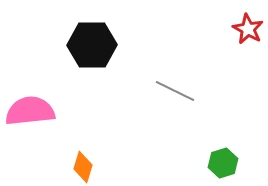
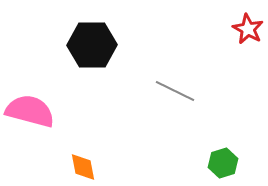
pink semicircle: rotated 21 degrees clockwise
orange diamond: rotated 28 degrees counterclockwise
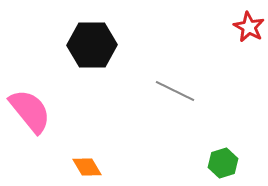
red star: moved 1 px right, 2 px up
pink semicircle: rotated 36 degrees clockwise
orange diamond: moved 4 px right; rotated 20 degrees counterclockwise
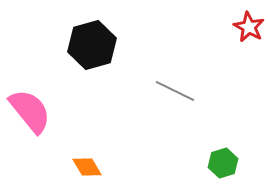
black hexagon: rotated 15 degrees counterclockwise
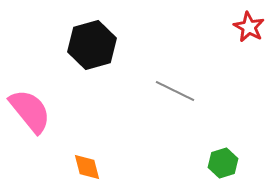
orange diamond: rotated 16 degrees clockwise
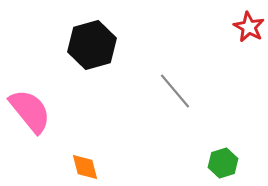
gray line: rotated 24 degrees clockwise
orange diamond: moved 2 px left
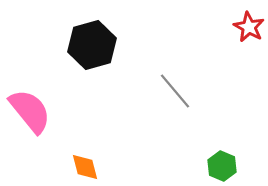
green hexagon: moved 1 px left, 3 px down; rotated 20 degrees counterclockwise
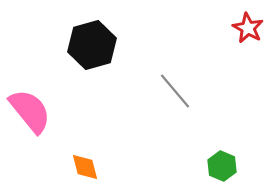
red star: moved 1 px left, 1 px down
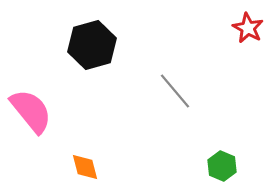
pink semicircle: moved 1 px right
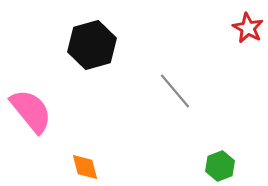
green hexagon: moved 2 px left; rotated 16 degrees clockwise
